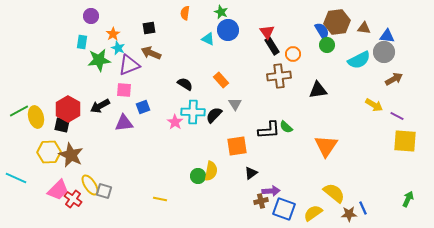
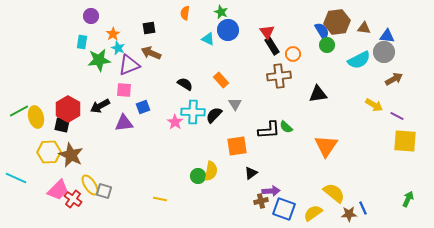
black triangle at (318, 90): moved 4 px down
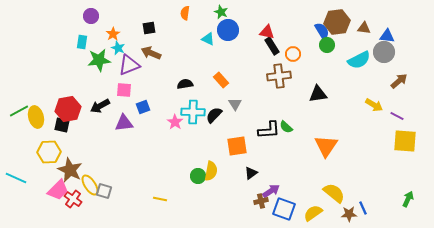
red triangle at (267, 32): rotated 42 degrees counterclockwise
brown arrow at (394, 79): moved 5 px right, 2 px down; rotated 12 degrees counterclockwise
black semicircle at (185, 84): rotated 42 degrees counterclockwise
red hexagon at (68, 109): rotated 20 degrees clockwise
brown star at (71, 155): moved 1 px left, 15 px down
purple arrow at (271, 191): rotated 30 degrees counterclockwise
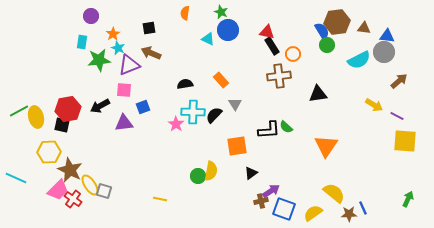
pink star at (175, 122): moved 1 px right, 2 px down
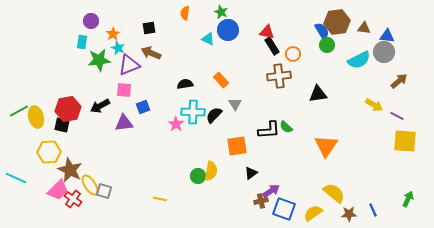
purple circle at (91, 16): moved 5 px down
blue line at (363, 208): moved 10 px right, 2 px down
